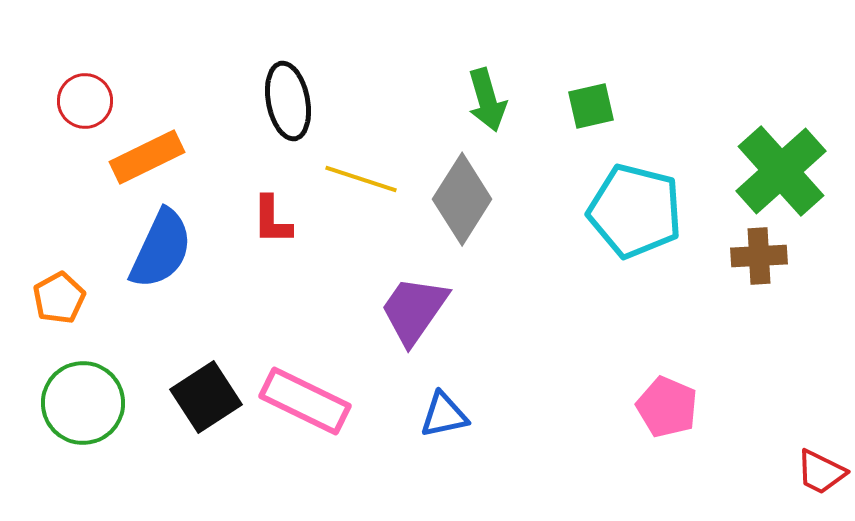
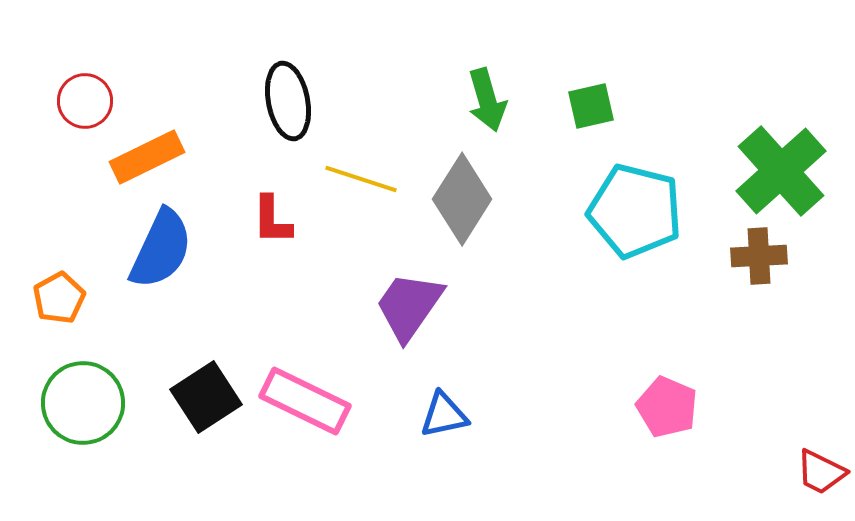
purple trapezoid: moved 5 px left, 4 px up
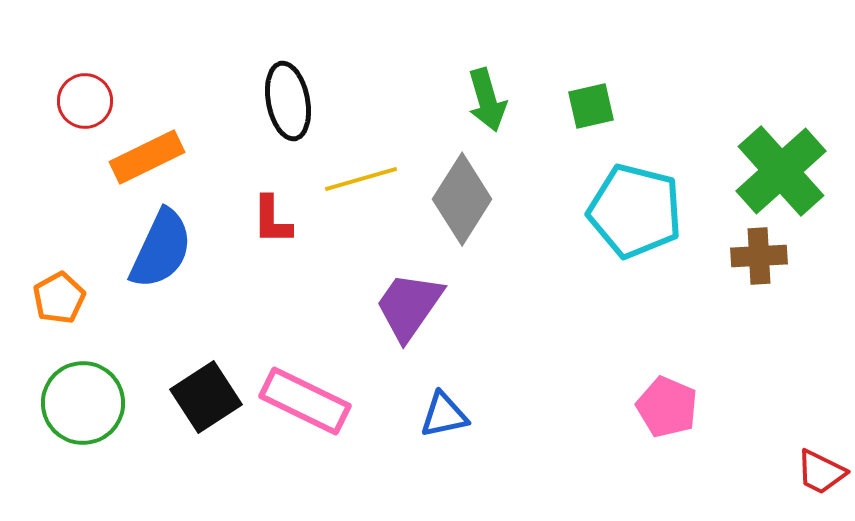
yellow line: rotated 34 degrees counterclockwise
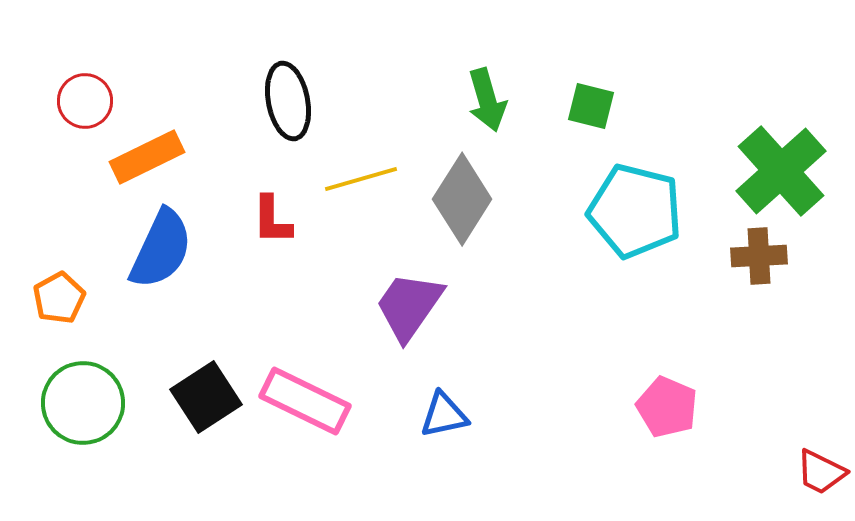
green square: rotated 27 degrees clockwise
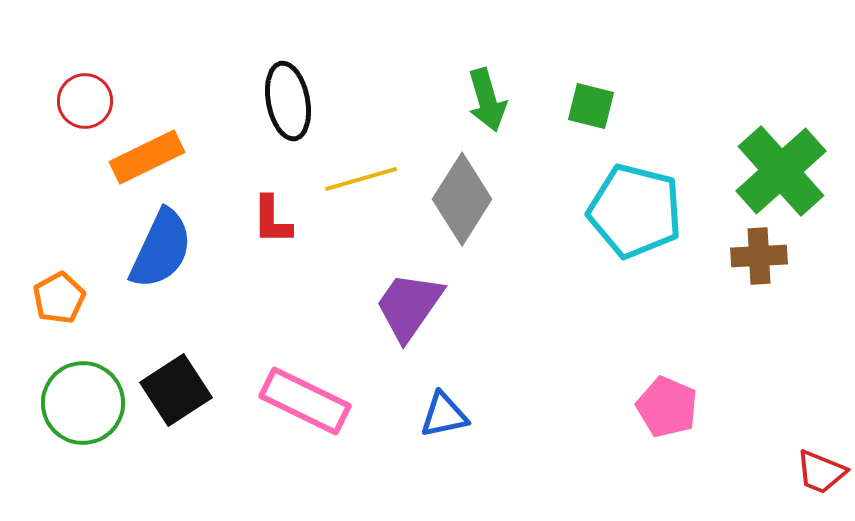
black square: moved 30 px left, 7 px up
red trapezoid: rotated 4 degrees counterclockwise
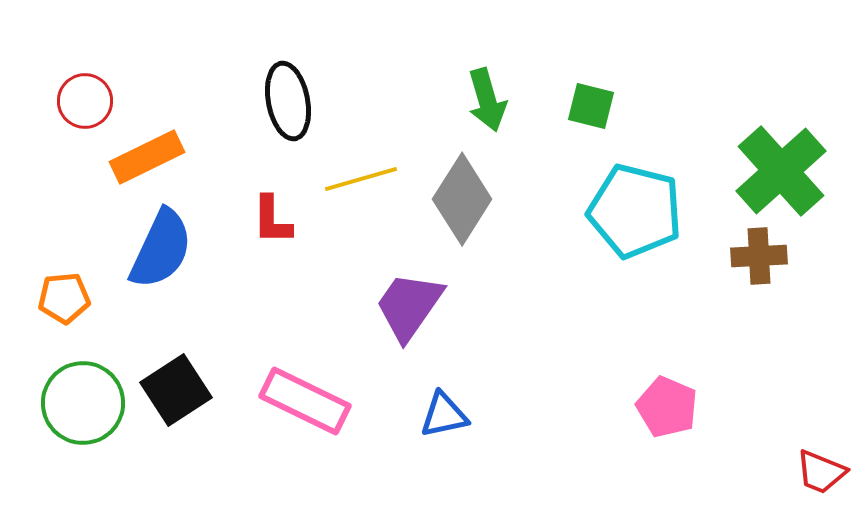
orange pentagon: moved 5 px right; rotated 24 degrees clockwise
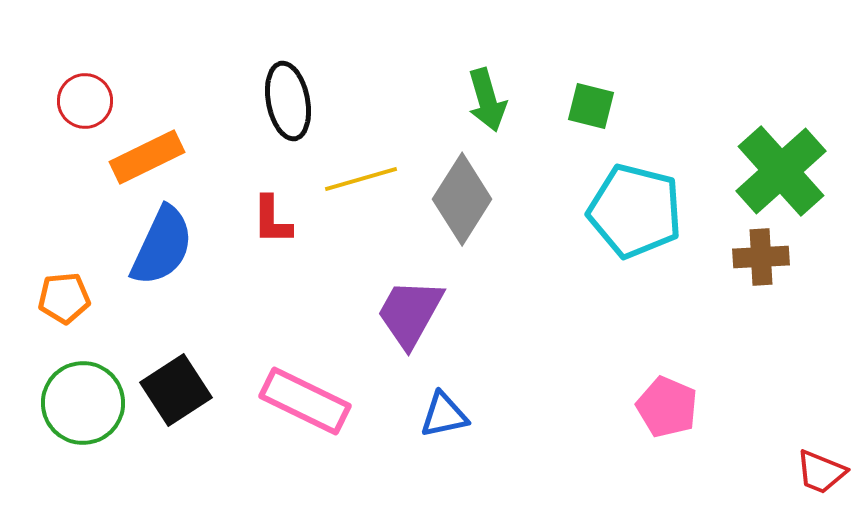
blue semicircle: moved 1 px right, 3 px up
brown cross: moved 2 px right, 1 px down
purple trapezoid: moved 1 px right, 7 px down; rotated 6 degrees counterclockwise
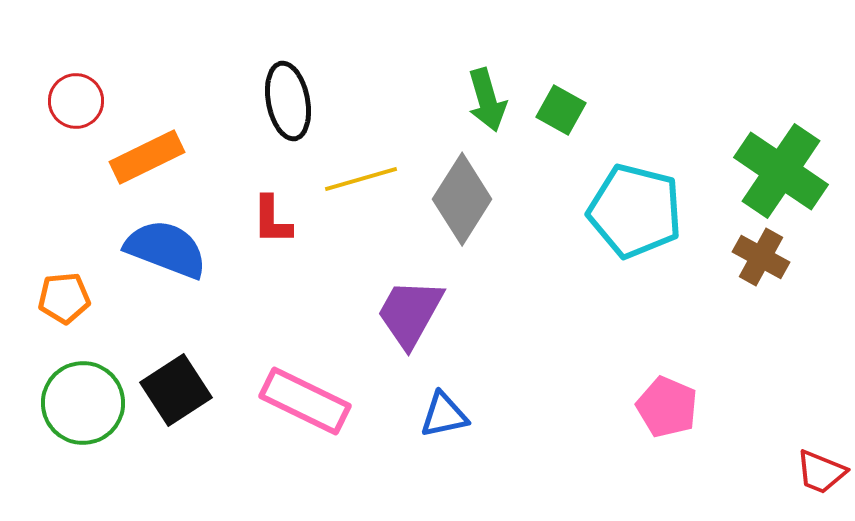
red circle: moved 9 px left
green square: moved 30 px left, 4 px down; rotated 15 degrees clockwise
green cross: rotated 14 degrees counterclockwise
blue semicircle: moved 4 px right, 3 px down; rotated 94 degrees counterclockwise
brown cross: rotated 32 degrees clockwise
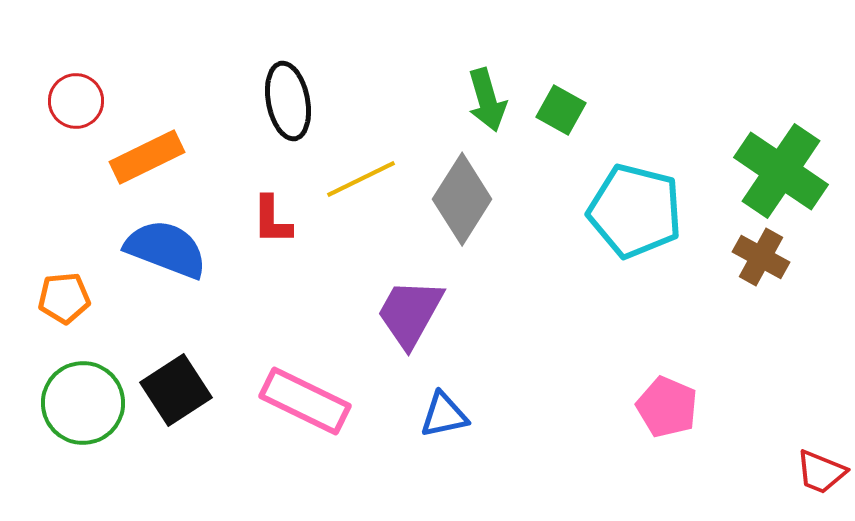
yellow line: rotated 10 degrees counterclockwise
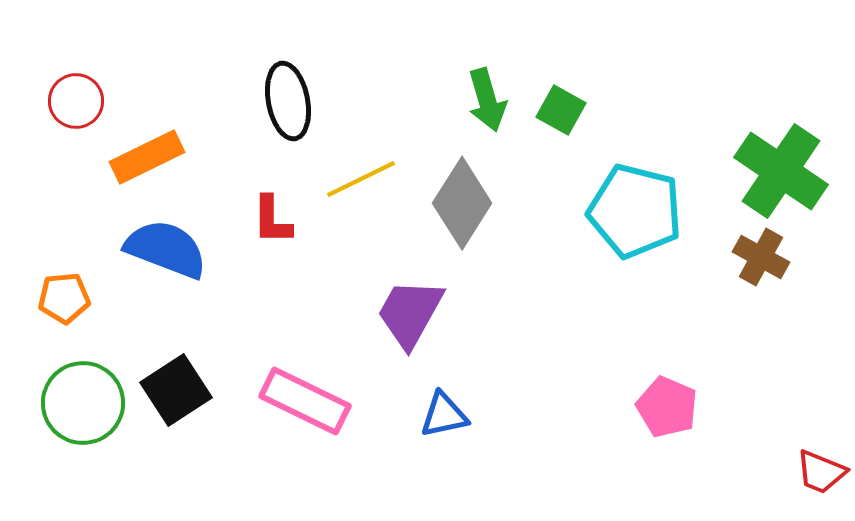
gray diamond: moved 4 px down
